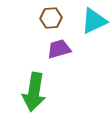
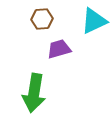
brown hexagon: moved 9 px left, 1 px down
green arrow: moved 1 px down
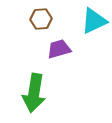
brown hexagon: moved 1 px left
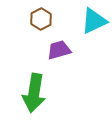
brown hexagon: rotated 25 degrees counterclockwise
purple trapezoid: moved 1 px down
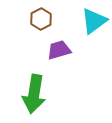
cyan triangle: rotated 12 degrees counterclockwise
green arrow: moved 1 px down
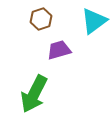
brown hexagon: rotated 10 degrees clockwise
green arrow: rotated 18 degrees clockwise
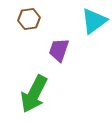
brown hexagon: moved 12 px left; rotated 10 degrees clockwise
purple trapezoid: rotated 55 degrees counterclockwise
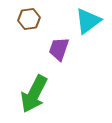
cyan triangle: moved 6 px left
purple trapezoid: moved 1 px up
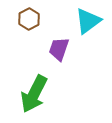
brown hexagon: rotated 20 degrees counterclockwise
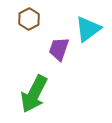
cyan triangle: moved 8 px down
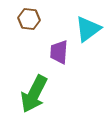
brown hexagon: rotated 25 degrees counterclockwise
purple trapezoid: moved 3 px down; rotated 15 degrees counterclockwise
